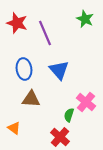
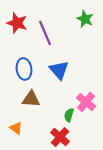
orange triangle: moved 2 px right
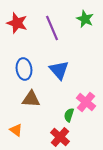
purple line: moved 7 px right, 5 px up
orange triangle: moved 2 px down
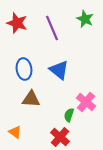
blue triangle: rotated 10 degrees counterclockwise
orange triangle: moved 1 px left, 2 px down
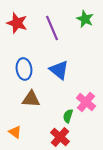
green semicircle: moved 1 px left, 1 px down
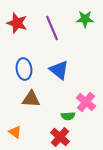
green star: rotated 24 degrees counterclockwise
green semicircle: rotated 112 degrees counterclockwise
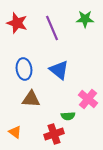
pink cross: moved 2 px right, 3 px up
red cross: moved 6 px left, 3 px up; rotated 30 degrees clockwise
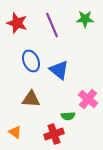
purple line: moved 3 px up
blue ellipse: moved 7 px right, 8 px up; rotated 15 degrees counterclockwise
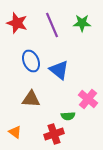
green star: moved 3 px left, 4 px down
